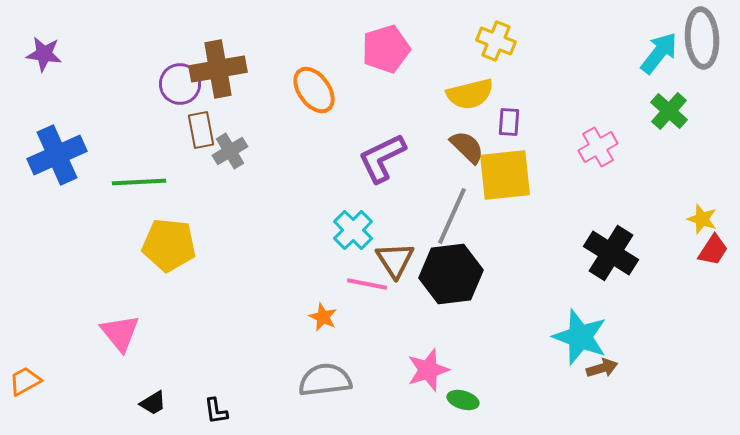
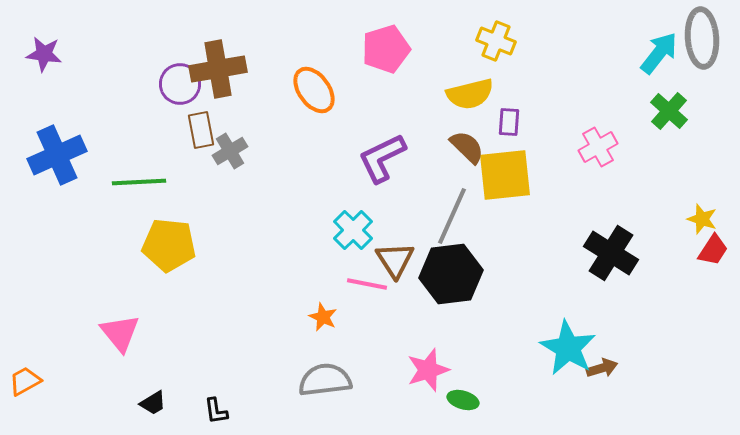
cyan star: moved 12 px left, 11 px down; rotated 10 degrees clockwise
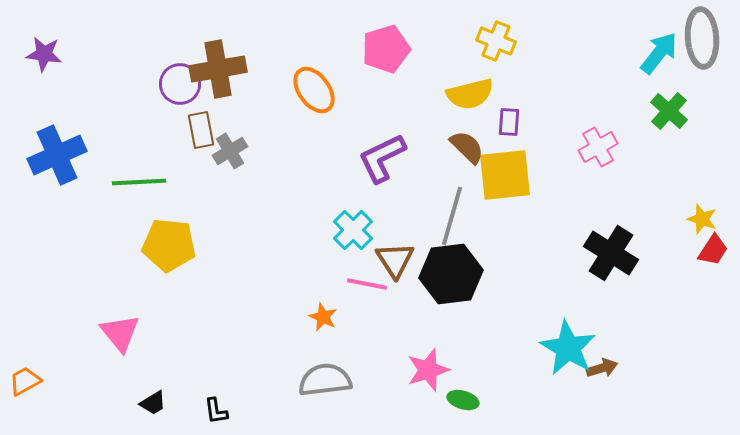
gray line: rotated 8 degrees counterclockwise
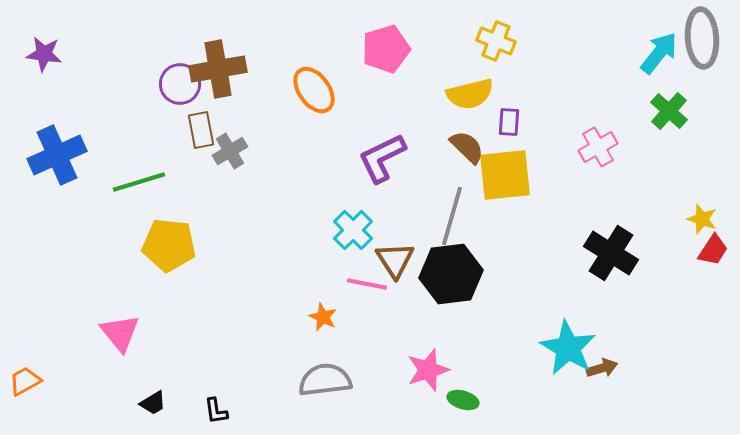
green line: rotated 14 degrees counterclockwise
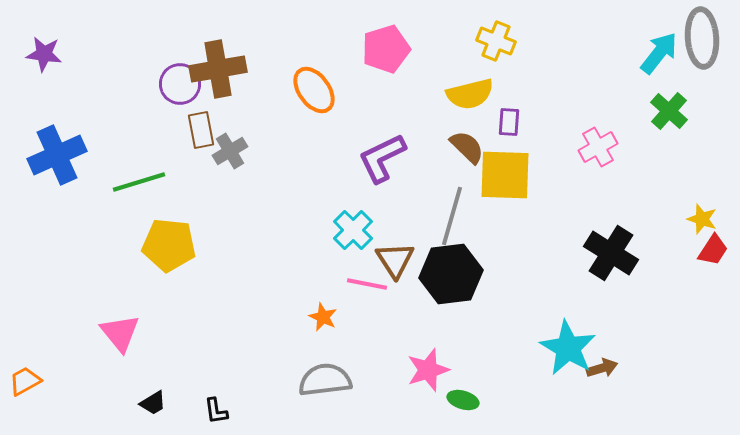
yellow square: rotated 8 degrees clockwise
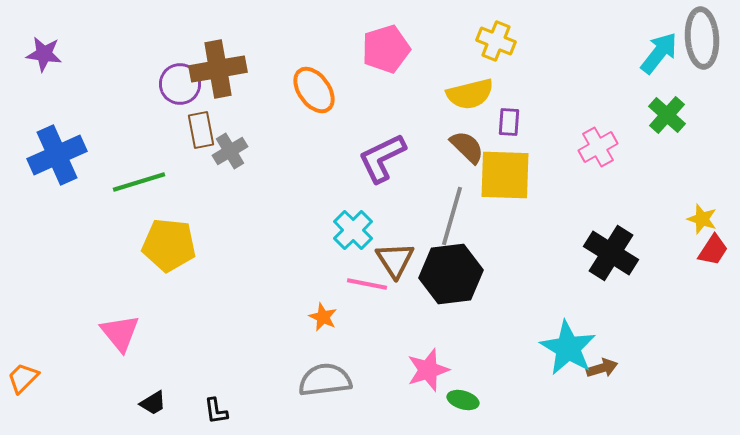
green cross: moved 2 px left, 4 px down
orange trapezoid: moved 2 px left, 3 px up; rotated 16 degrees counterclockwise
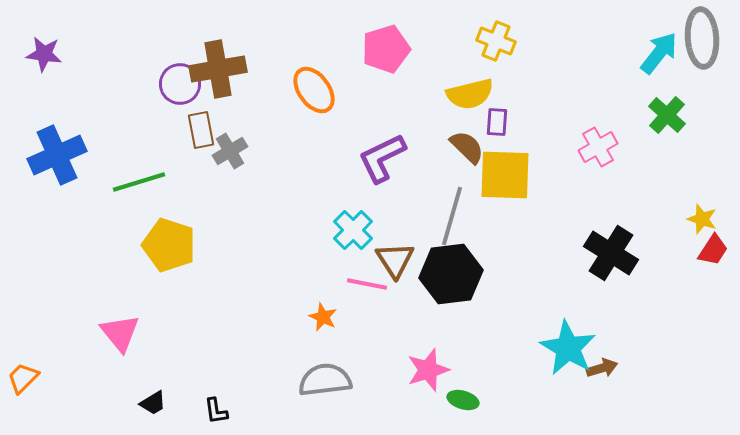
purple rectangle: moved 12 px left
yellow pentagon: rotated 12 degrees clockwise
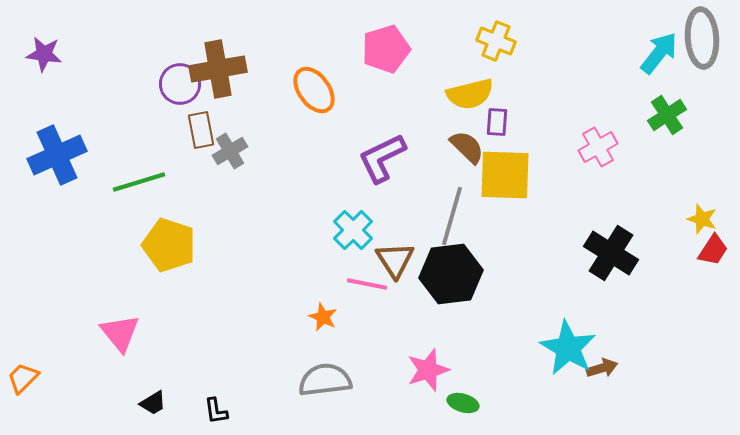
green cross: rotated 15 degrees clockwise
green ellipse: moved 3 px down
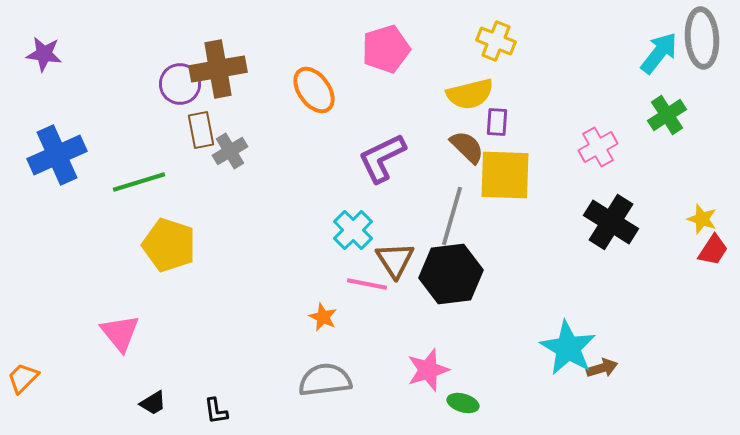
black cross: moved 31 px up
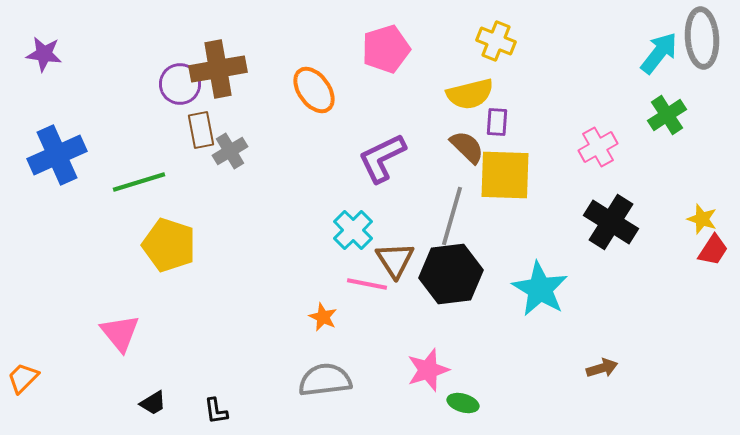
cyan star: moved 28 px left, 59 px up
